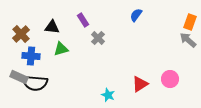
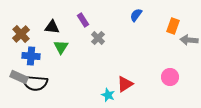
orange rectangle: moved 17 px left, 4 px down
gray arrow: moved 1 px right; rotated 36 degrees counterclockwise
green triangle: moved 2 px up; rotated 42 degrees counterclockwise
pink circle: moved 2 px up
red triangle: moved 15 px left
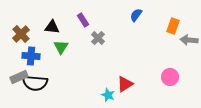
gray rectangle: rotated 48 degrees counterclockwise
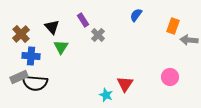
black triangle: rotated 42 degrees clockwise
gray cross: moved 3 px up
red triangle: rotated 24 degrees counterclockwise
cyan star: moved 2 px left
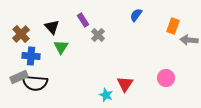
pink circle: moved 4 px left, 1 px down
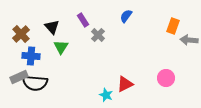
blue semicircle: moved 10 px left, 1 px down
red triangle: rotated 30 degrees clockwise
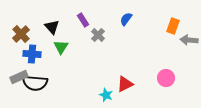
blue semicircle: moved 3 px down
blue cross: moved 1 px right, 2 px up
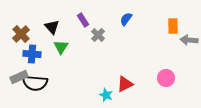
orange rectangle: rotated 21 degrees counterclockwise
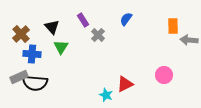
pink circle: moved 2 px left, 3 px up
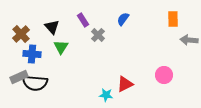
blue semicircle: moved 3 px left
orange rectangle: moved 7 px up
cyan star: rotated 16 degrees counterclockwise
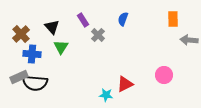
blue semicircle: rotated 16 degrees counterclockwise
